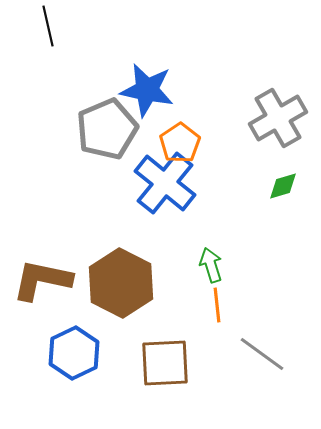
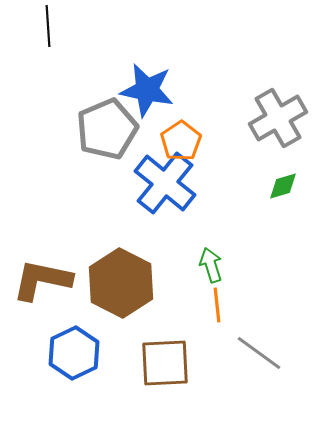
black line: rotated 9 degrees clockwise
orange pentagon: moved 1 px right, 2 px up
gray line: moved 3 px left, 1 px up
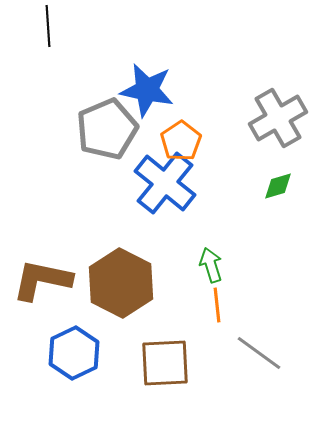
green diamond: moved 5 px left
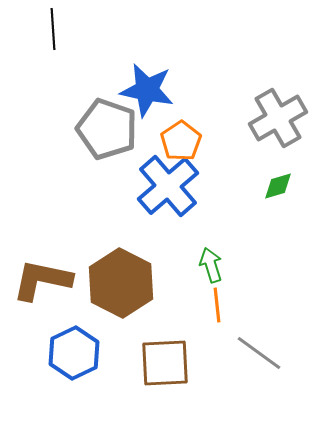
black line: moved 5 px right, 3 px down
gray pentagon: rotated 30 degrees counterclockwise
blue cross: moved 3 px right, 3 px down; rotated 10 degrees clockwise
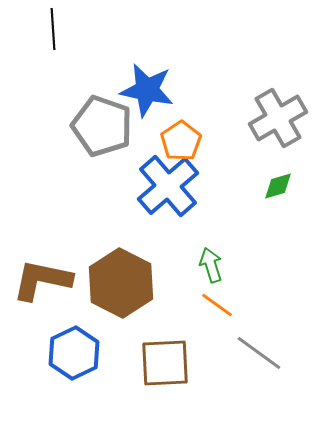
gray pentagon: moved 5 px left, 3 px up
orange line: rotated 48 degrees counterclockwise
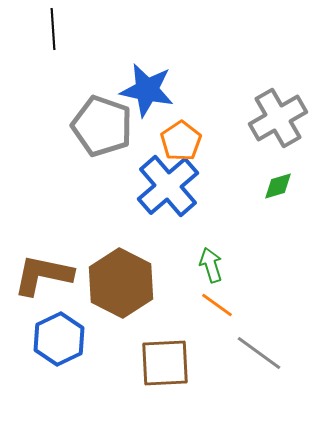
brown L-shape: moved 1 px right, 5 px up
blue hexagon: moved 15 px left, 14 px up
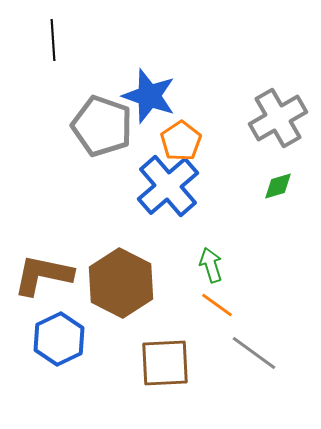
black line: moved 11 px down
blue star: moved 2 px right, 6 px down; rotated 8 degrees clockwise
gray line: moved 5 px left
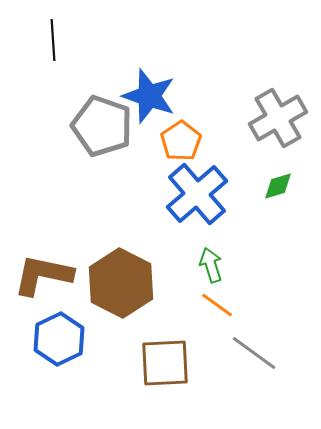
blue cross: moved 29 px right, 8 px down
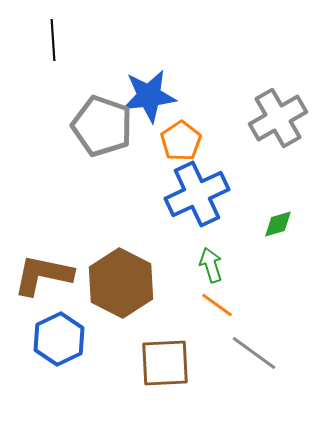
blue star: rotated 26 degrees counterclockwise
green diamond: moved 38 px down
blue cross: rotated 16 degrees clockwise
